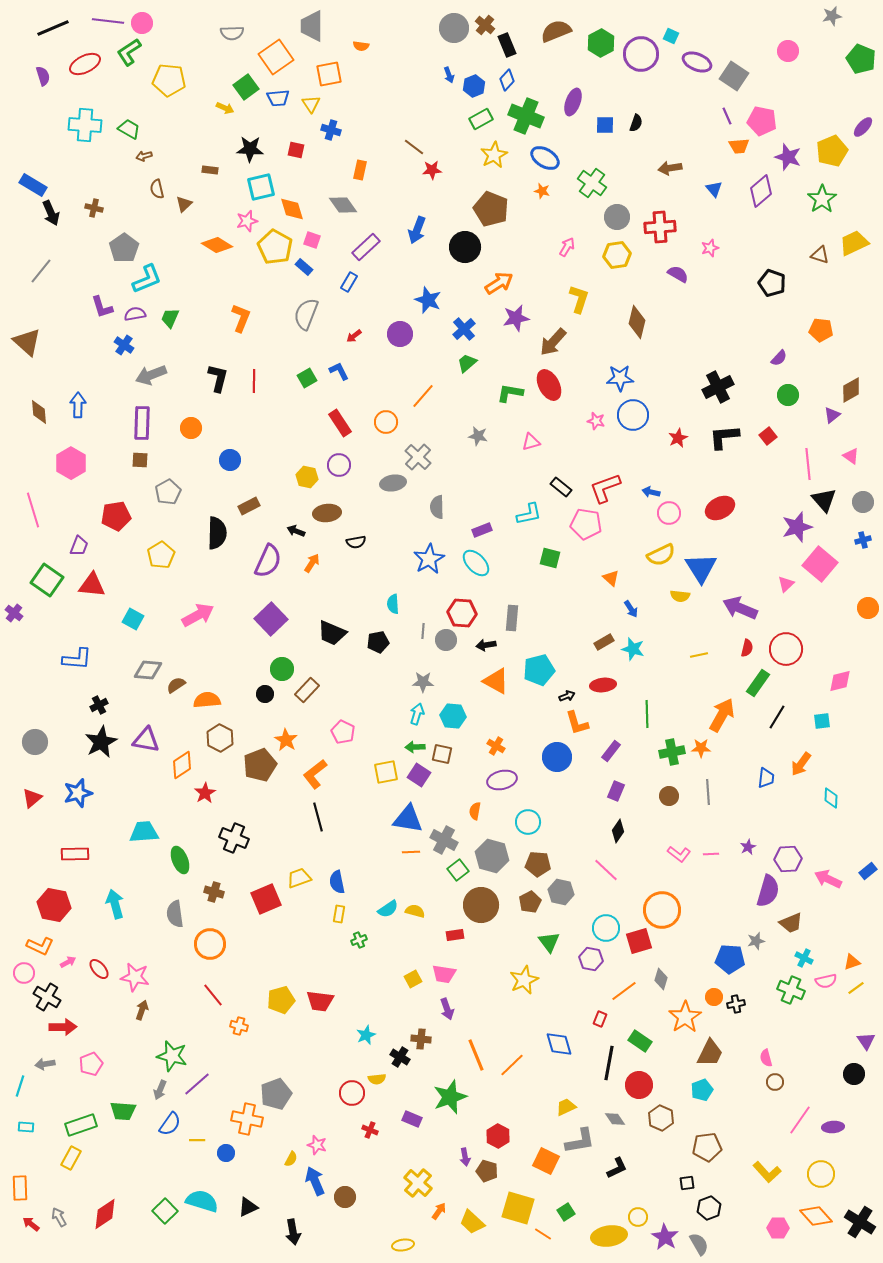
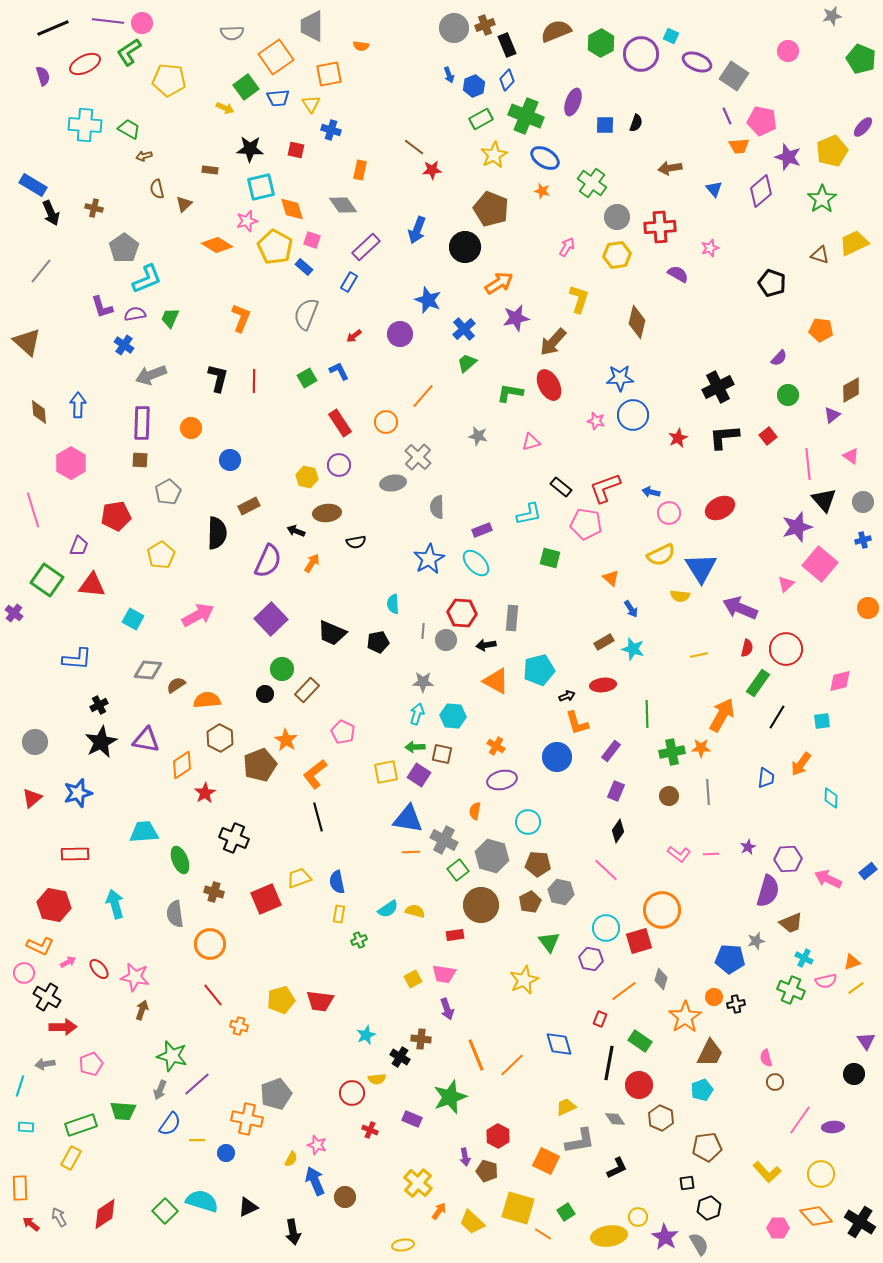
brown cross at (485, 25): rotated 30 degrees clockwise
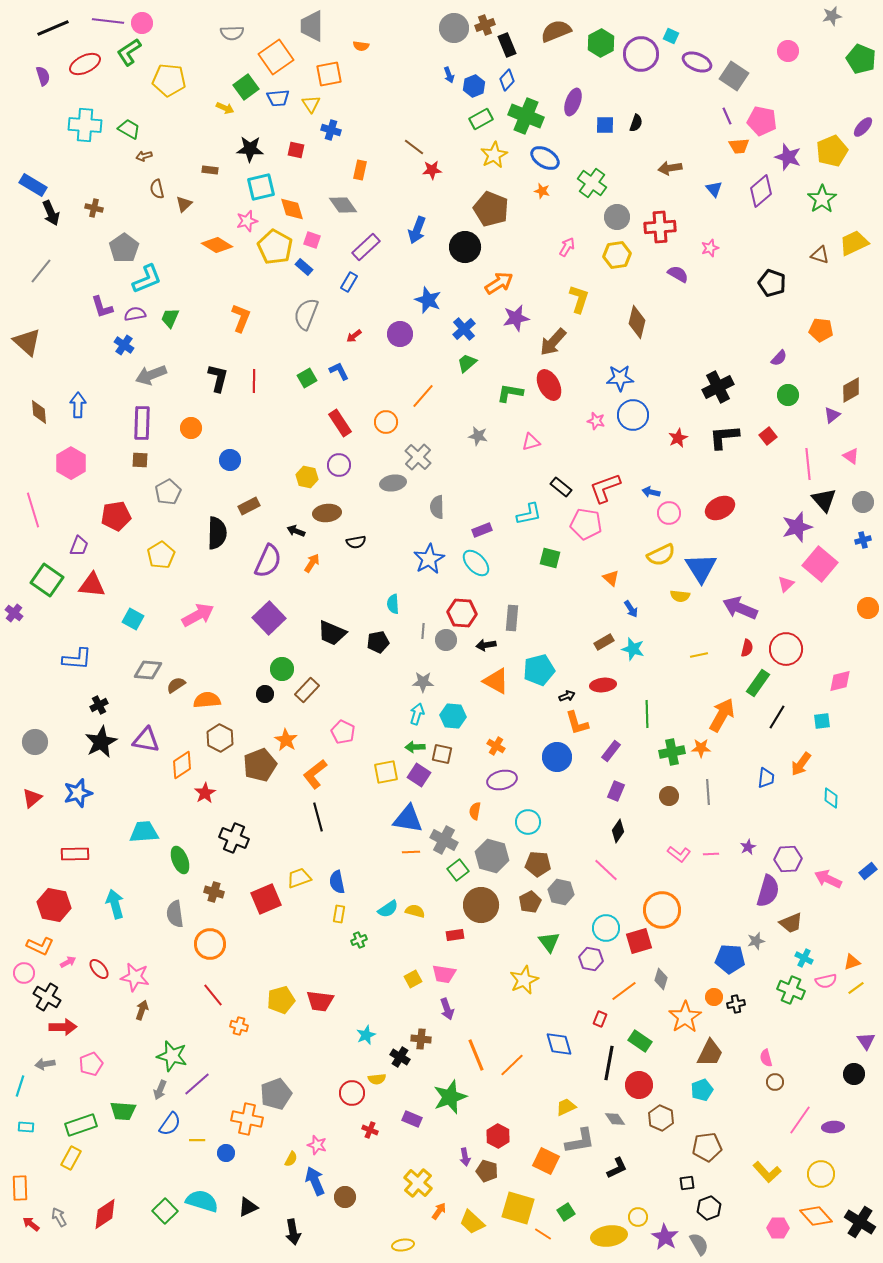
purple square at (271, 619): moved 2 px left, 1 px up
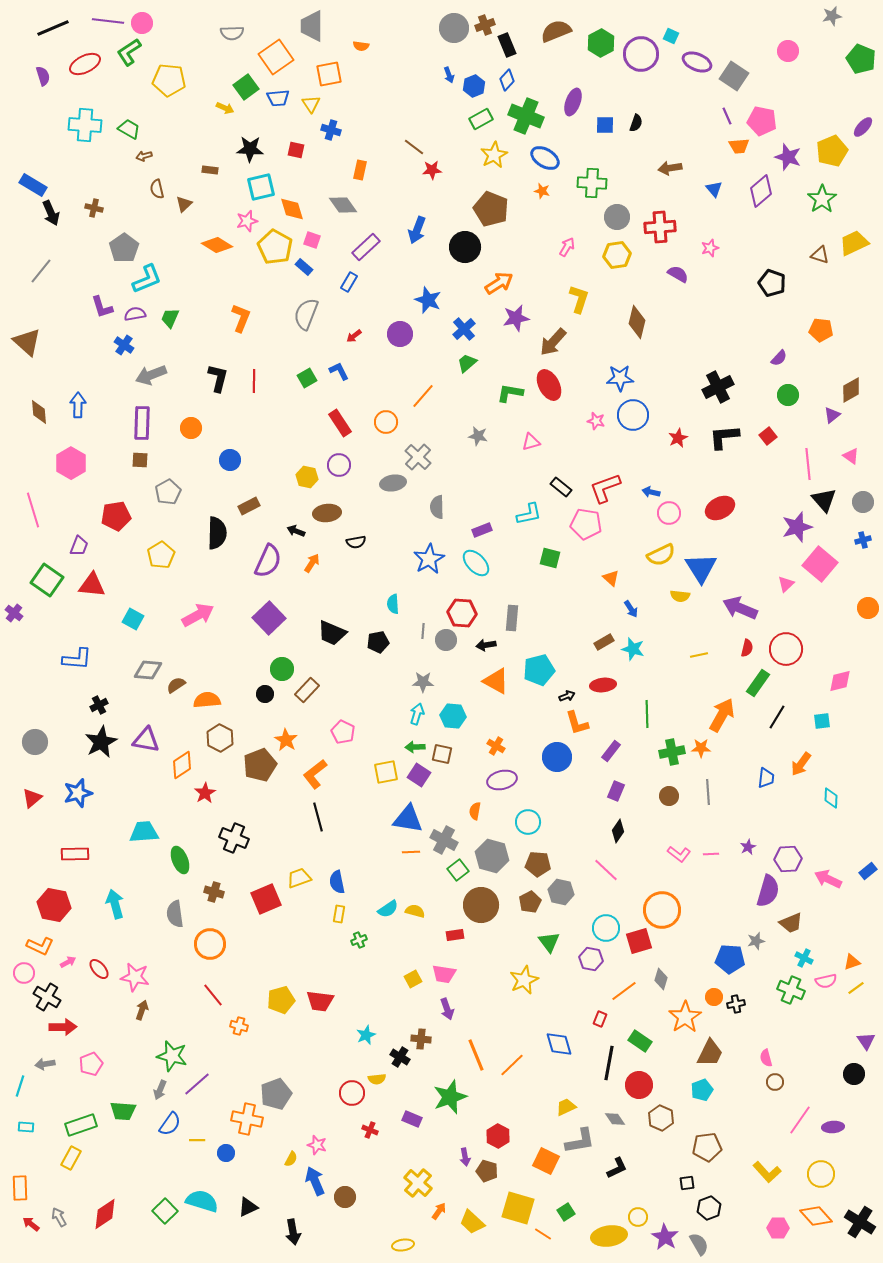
green cross at (592, 183): rotated 32 degrees counterclockwise
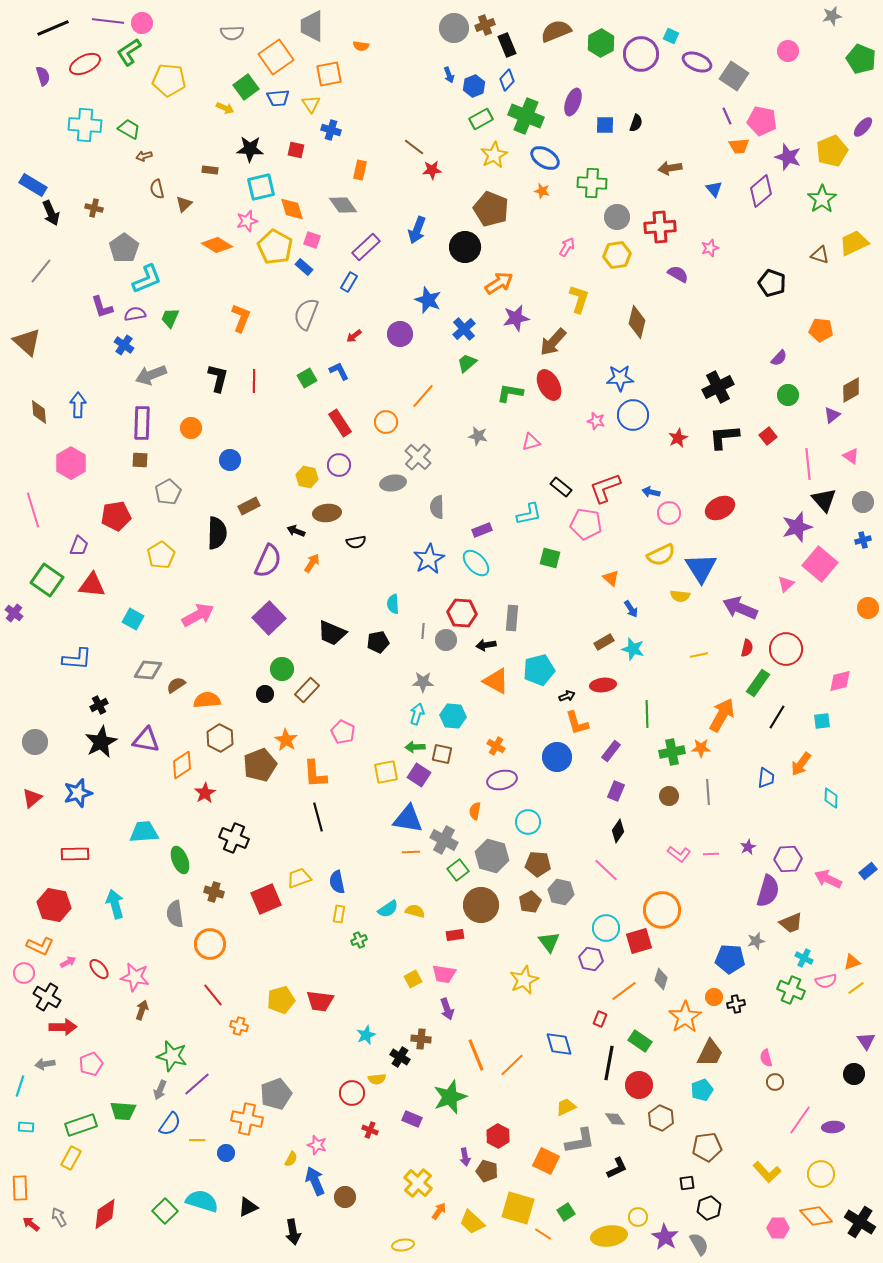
orange L-shape at (315, 774): rotated 56 degrees counterclockwise
